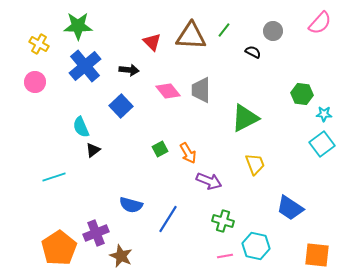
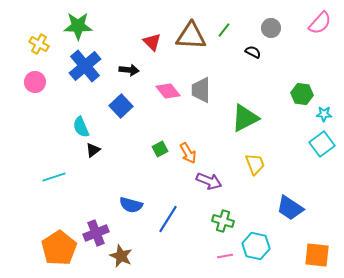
gray circle: moved 2 px left, 3 px up
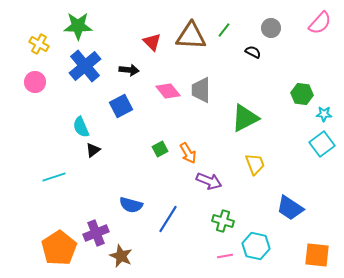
blue square: rotated 15 degrees clockwise
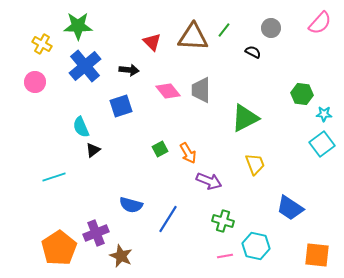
brown triangle: moved 2 px right, 1 px down
yellow cross: moved 3 px right
blue square: rotated 10 degrees clockwise
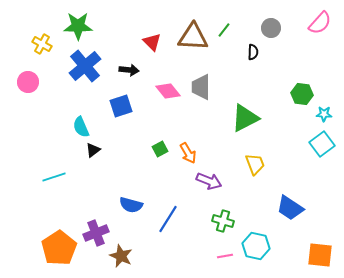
black semicircle: rotated 63 degrees clockwise
pink circle: moved 7 px left
gray trapezoid: moved 3 px up
orange square: moved 3 px right
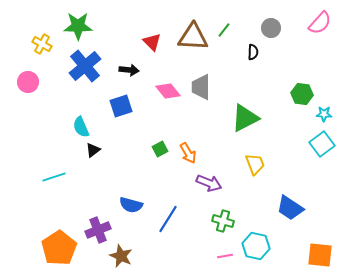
purple arrow: moved 2 px down
purple cross: moved 2 px right, 3 px up
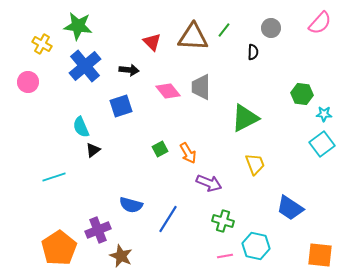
green star: rotated 8 degrees clockwise
